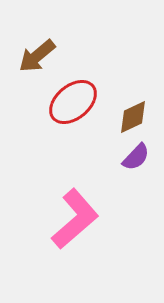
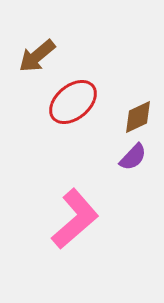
brown diamond: moved 5 px right
purple semicircle: moved 3 px left
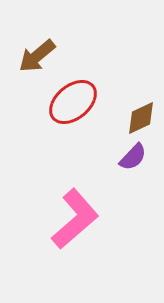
brown diamond: moved 3 px right, 1 px down
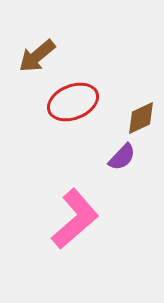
red ellipse: rotated 18 degrees clockwise
purple semicircle: moved 11 px left
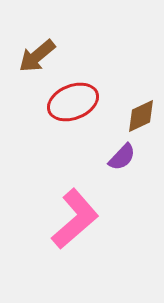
brown diamond: moved 2 px up
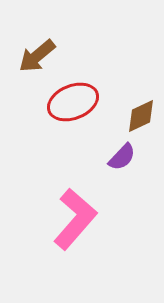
pink L-shape: rotated 8 degrees counterclockwise
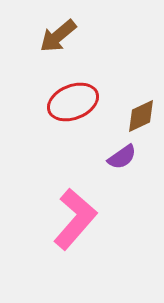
brown arrow: moved 21 px right, 20 px up
purple semicircle: rotated 12 degrees clockwise
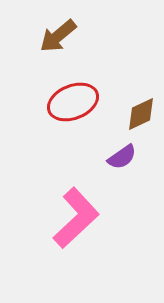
brown diamond: moved 2 px up
pink L-shape: moved 1 px right, 1 px up; rotated 6 degrees clockwise
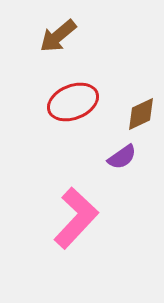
pink L-shape: rotated 4 degrees counterclockwise
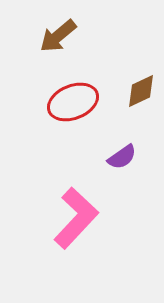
brown diamond: moved 23 px up
